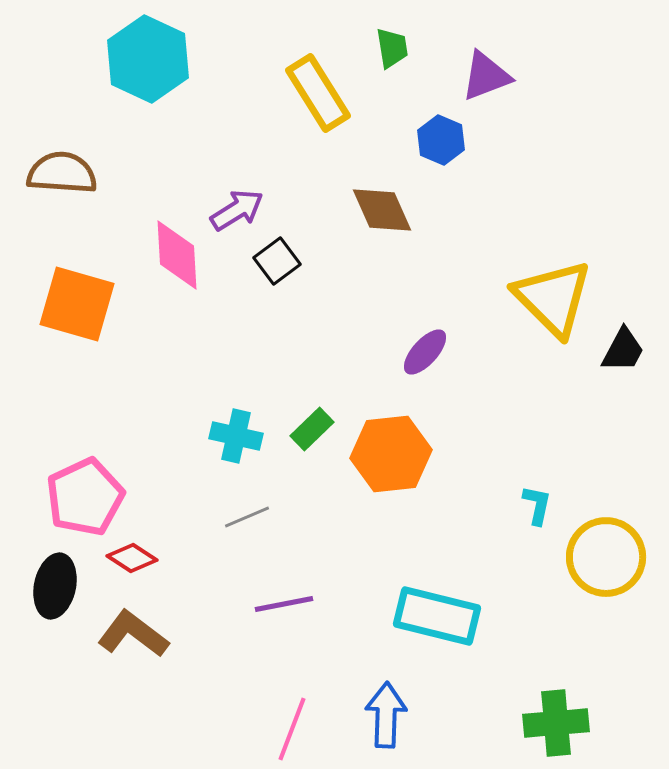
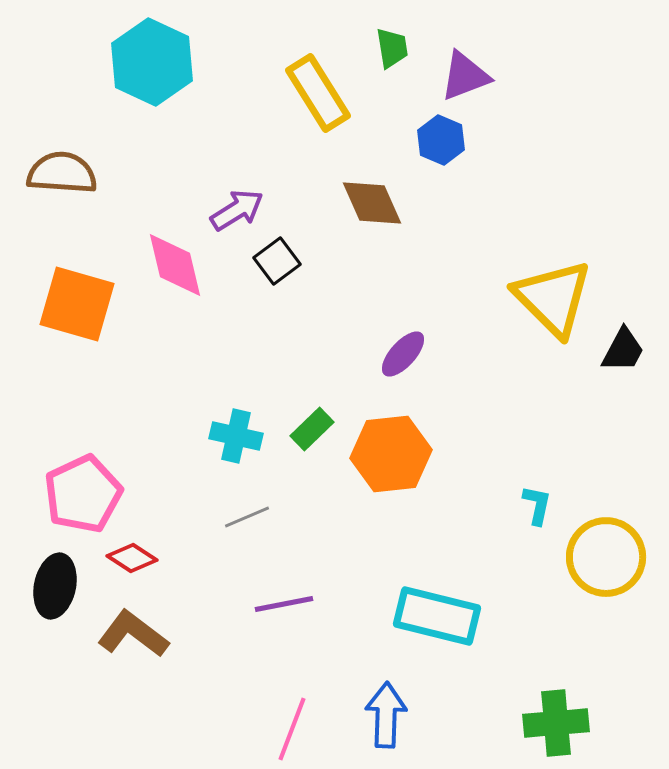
cyan hexagon: moved 4 px right, 3 px down
purple triangle: moved 21 px left
brown diamond: moved 10 px left, 7 px up
pink diamond: moved 2 px left, 10 px down; rotated 10 degrees counterclockwise
purple ellipse: moved 22 px left, 2 px down
pink pentagon: moved 2 px left, 3 px up
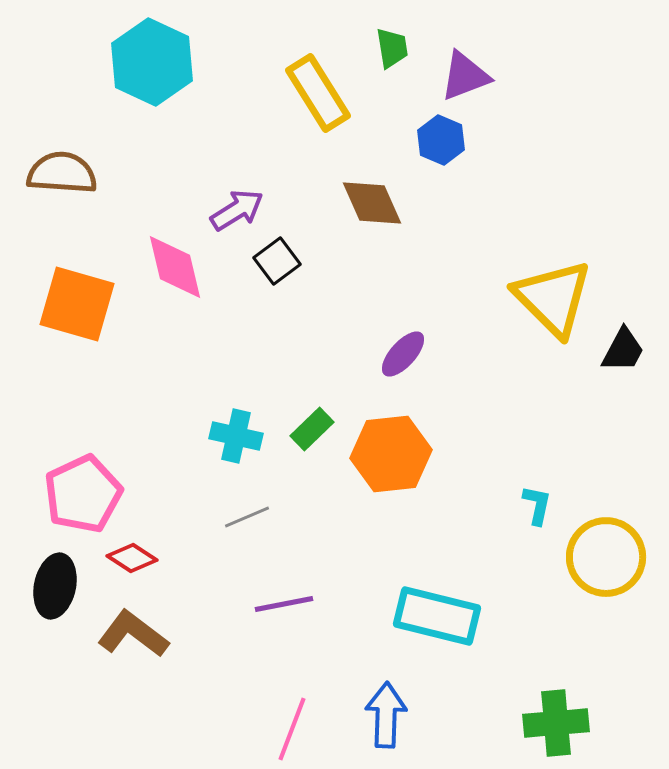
pink diamond: moved 2 px down
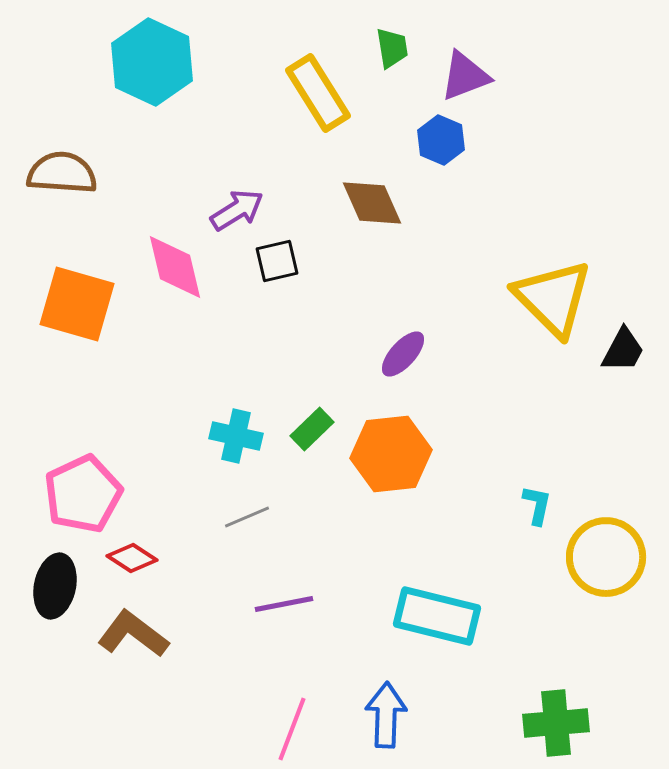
black square: rotated 24 degrees clockwise
